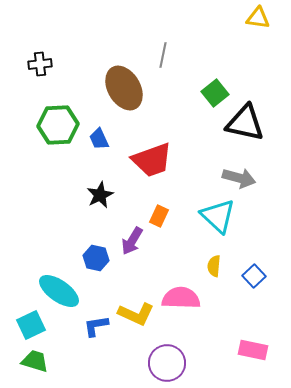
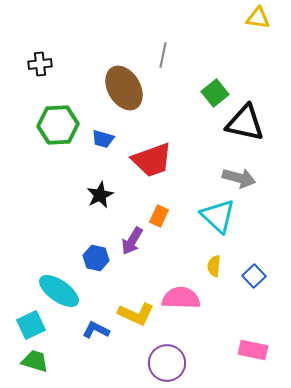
blue trapezoid: moved 4 px right; rotated 50 degrees counterclockwise
blue L-shape: moved 4 px down; rotated 36 degrees clockwise
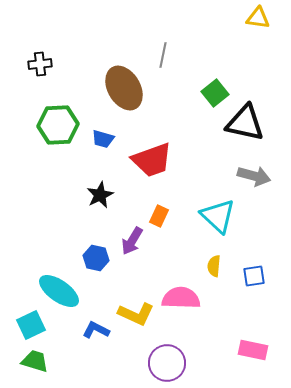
gray arrow: moved 15 px right, 2 px up
blue square: rotated 35 degrees clockwise
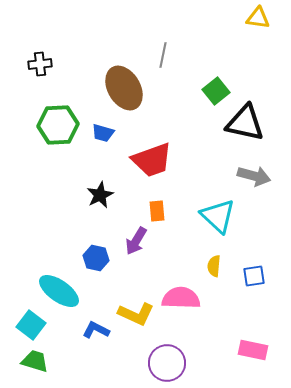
green square: moved 1 px right, 2 px up
blue trapezoid: moved 6 px up
orange rectangle: moved 2 px left, 5 px up; rotated 30 degrees counterclockwise
purple arrow: moved 4 px right
cyan square: rotated 28 degrees counterclockwise
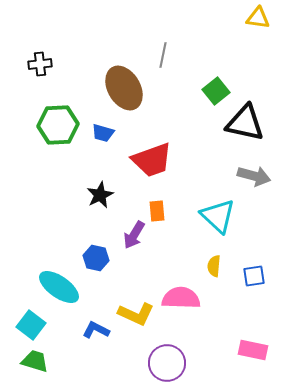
purple arrow: moved 2 px left, 6 px up
cyan ellipse: moved 4 px up
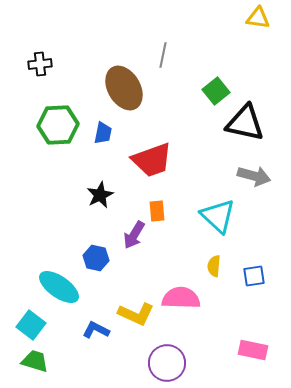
blue trapezoid: rotated 95 degrees counterclockwise
